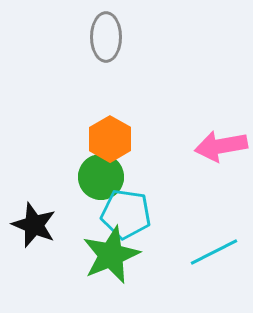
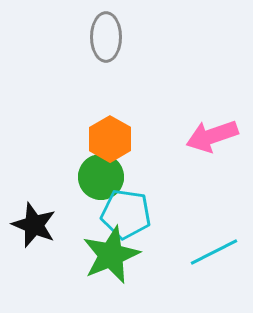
pink arrow: moved 9 px left, 10 px up; rotated 9 degrees counterclockwise
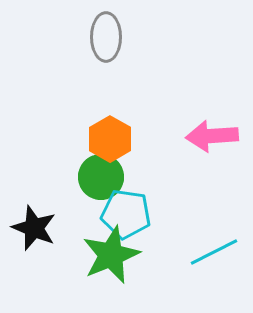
pink arrow: rotated 15 degrees clockwise
black star: moved 3 px down
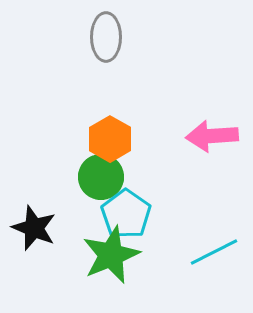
cyan pentagon: rotated 27 degrees clockwise
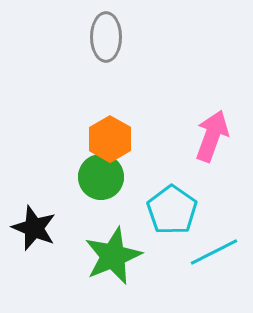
pink arrow: rotated 114 degrees clockwise
cyan pentagon: moved 46 px right, 4 px up
green star: moved 2 px right, 1 px down
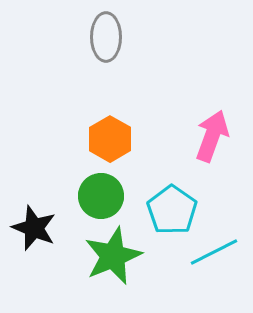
green circle: moved 19 px down
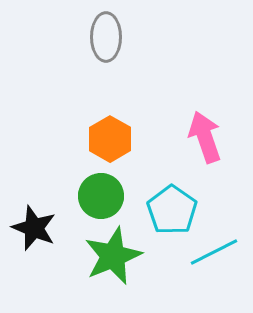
pink arrow: moved 7 px left, 1 px down; rotated 39 degrees counterclockwise
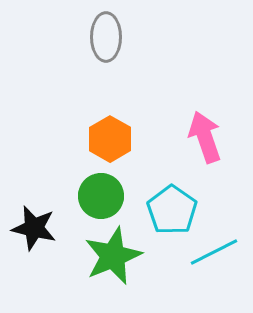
black star: rotated 9 degrees counterclockwise
